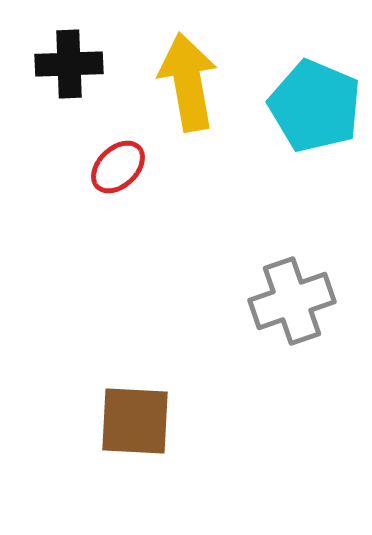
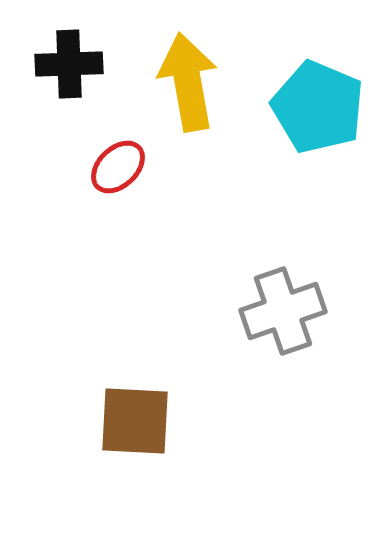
cyan pentagon: moved 3 px right, 1 px down
gray cross: moved 9 px left, 10 px down
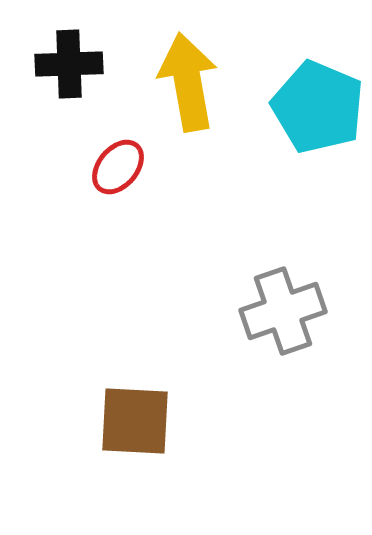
red ellipse: rotated 6 degrees counterclockwise
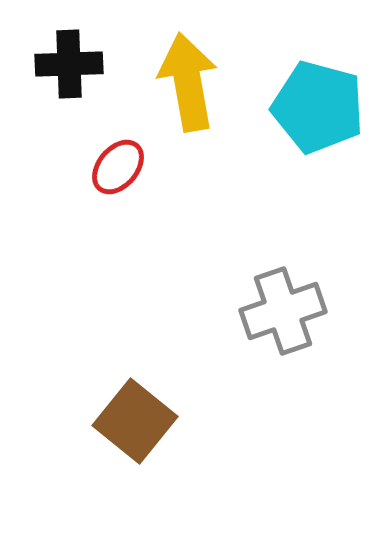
cyan pentagon: rotated 8 degrees counterclockwise
brown square: rotated 36 degrees clockwise
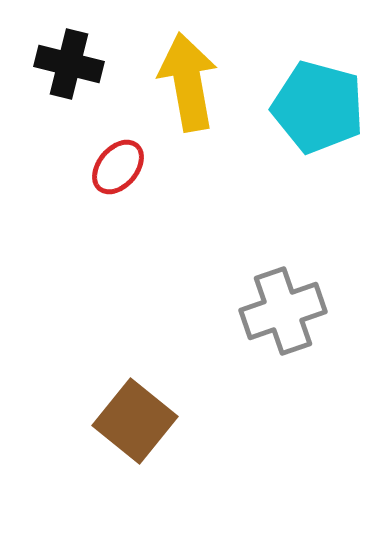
black cross: rotated 16 degrees clockwise
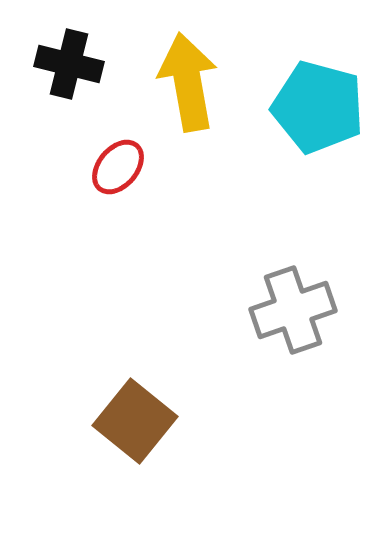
gray cross: moved 10 px right, 1 px up
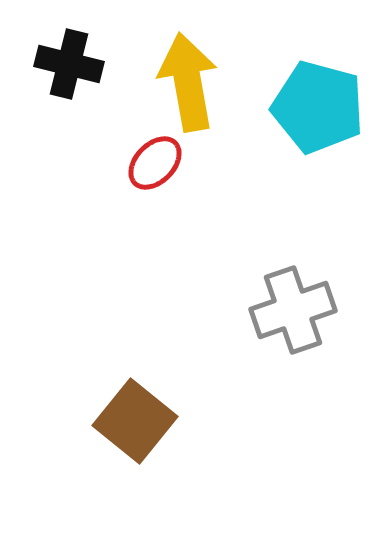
red ellipse: moved 37 px right, 4 px up; rotated 4 degrees clockwise
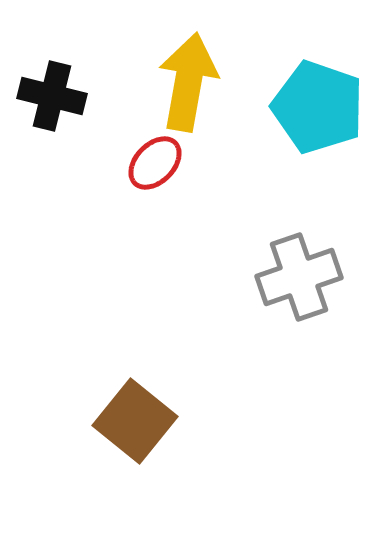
black cross: moved 17 px left, 32 px down
yellow arrow: rotated 20 degrees clockwise
cyan pentagon: rotated 4 degrees clockwise
gray cross: moved 6 px right, 33 px up
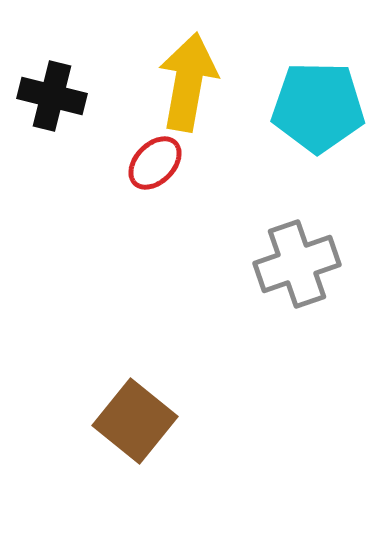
cyan pentagon: rotated 18 degrees counterclockwise
gray cross: moved 2 px left, 13 px up
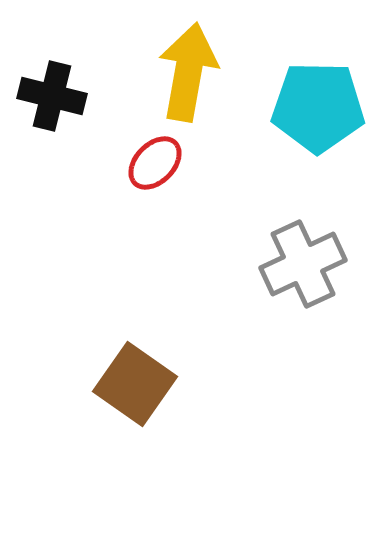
yellow arrow: moved 10 px up
gray cross: moved 6 px right; rotated 6 degrees counterclockwise
brown square: moved 37 px up; rotated 4 degrees counterclockwise
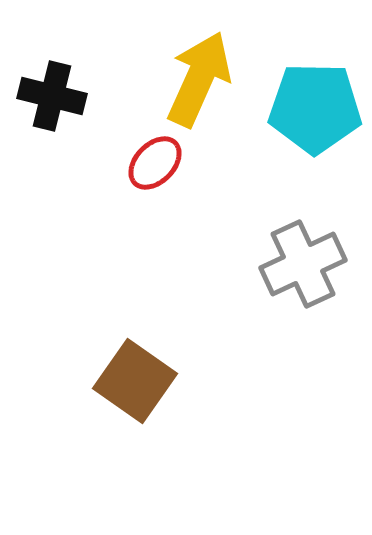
yellow arrow: moved 11 px right, 7 px down; rotated 14 degrees clockwise
cyan pentagon: moved 3 px left, 1 px down
brown square: moved 3 px up
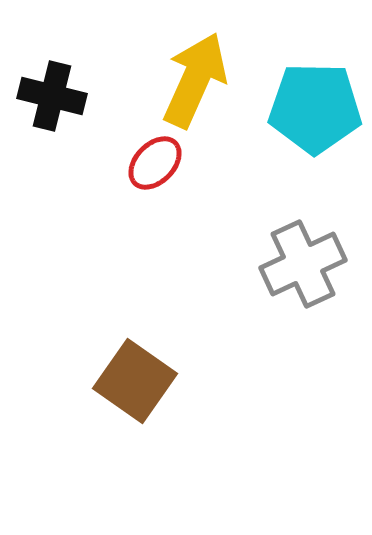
yellow arrow: moved 4 px left, 1 px down
